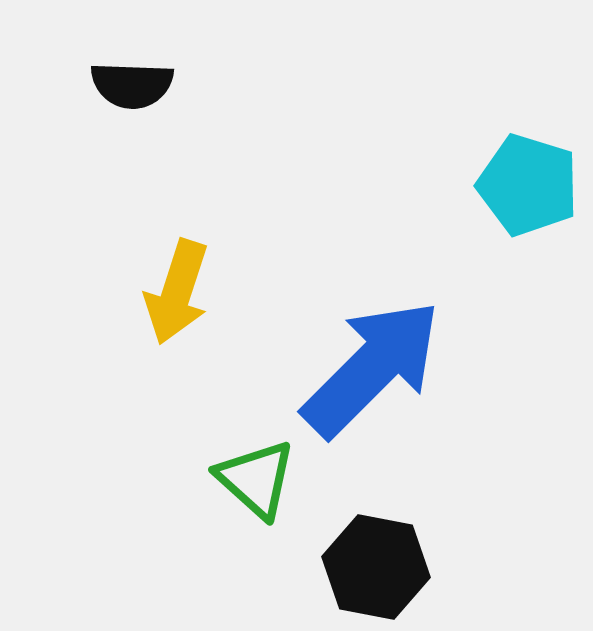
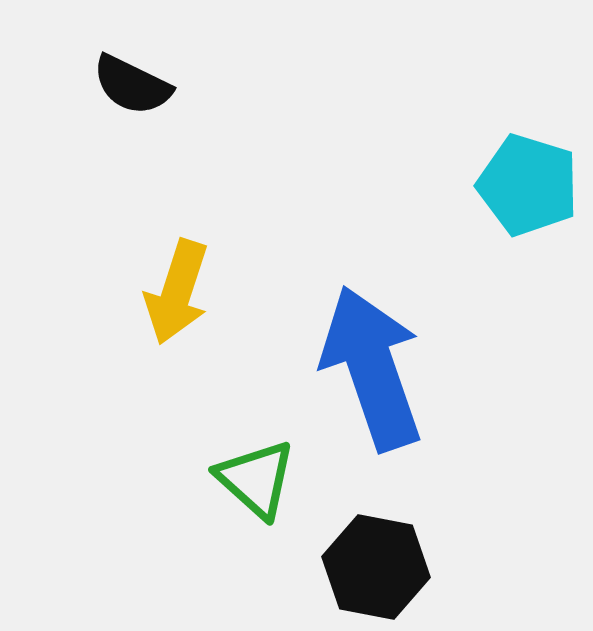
black semicircle: rotated 24 degrees clockwise
blue arrow: rotated 64 degrees counterclockwise
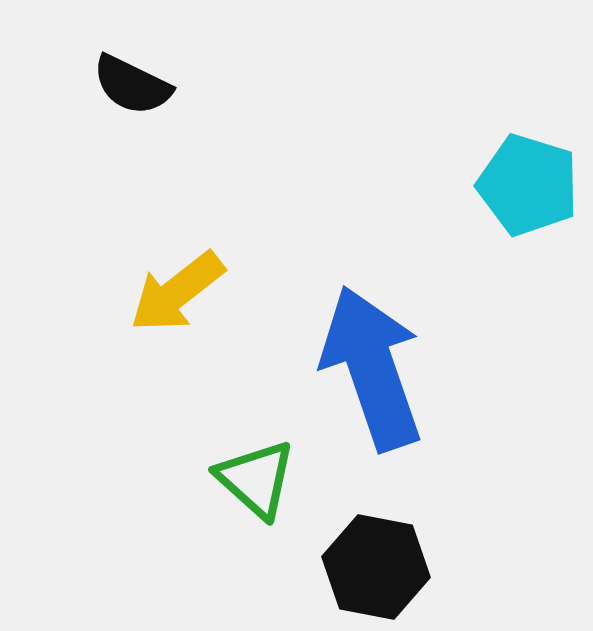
yellow arrow: rotated 34 degrees clockwise
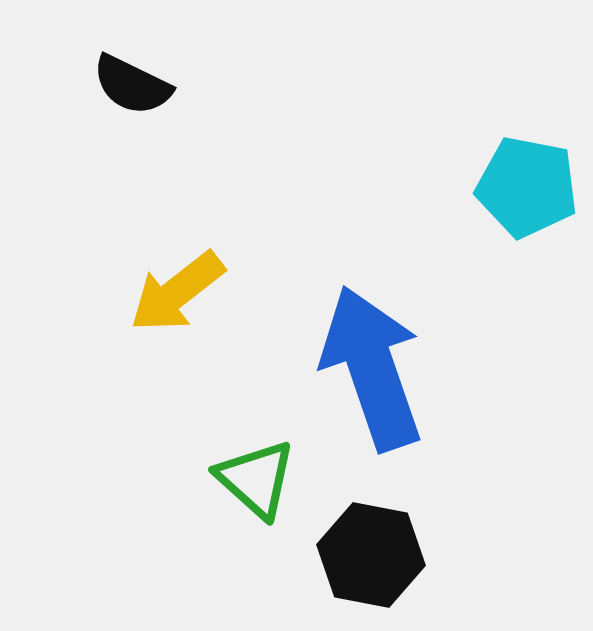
cyan pentagon: moved 1 px left, 2 px down; rotated 6 degrees counterclockwise
black hexagon: moved 5 px left, 12 px up
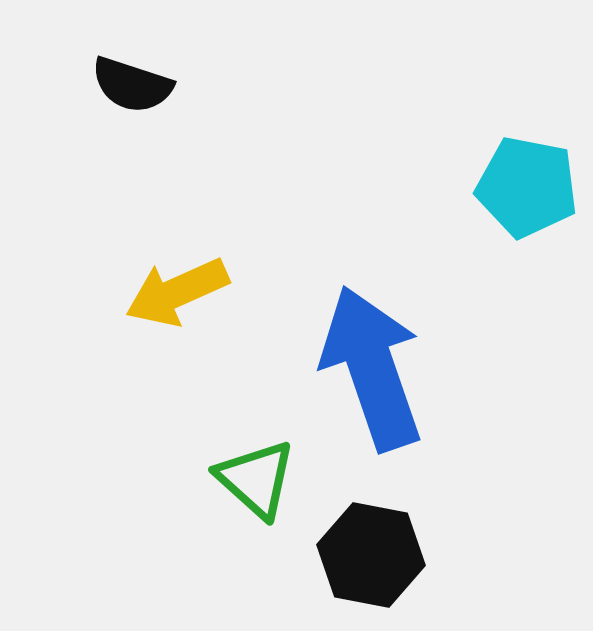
black semicircle: rotated 8 degrees counterclockwise
yellow arrow: rotated 14 degrees clockwise
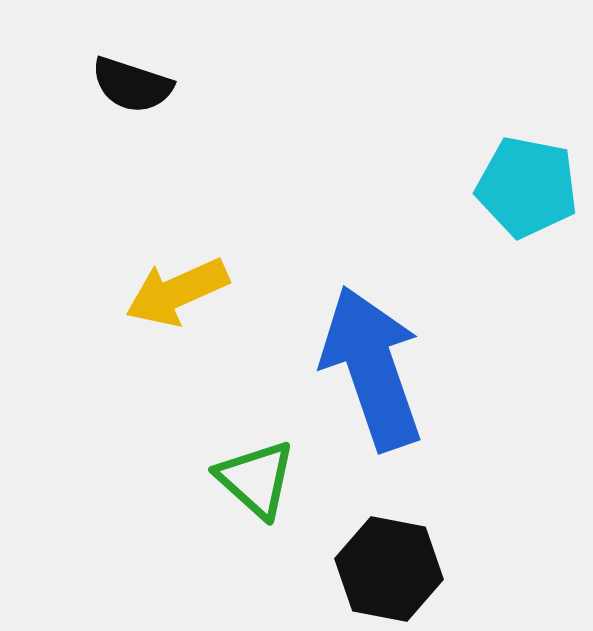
black hexagon: moved 18 px right, 14 px down
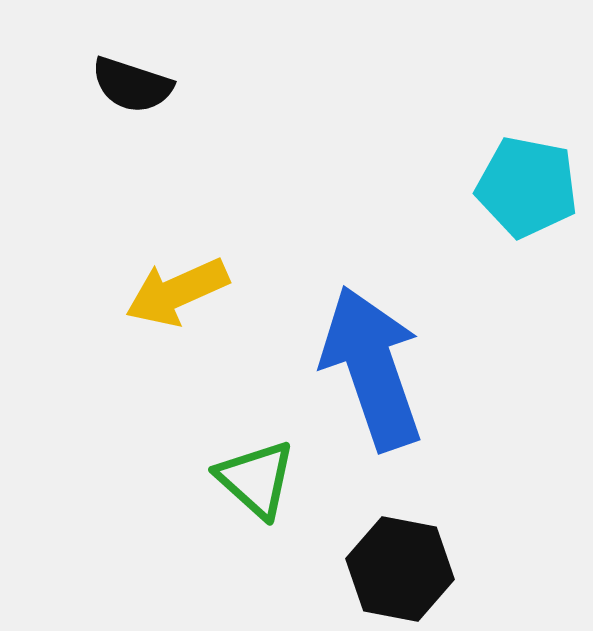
black hexagon: moved 11 px right
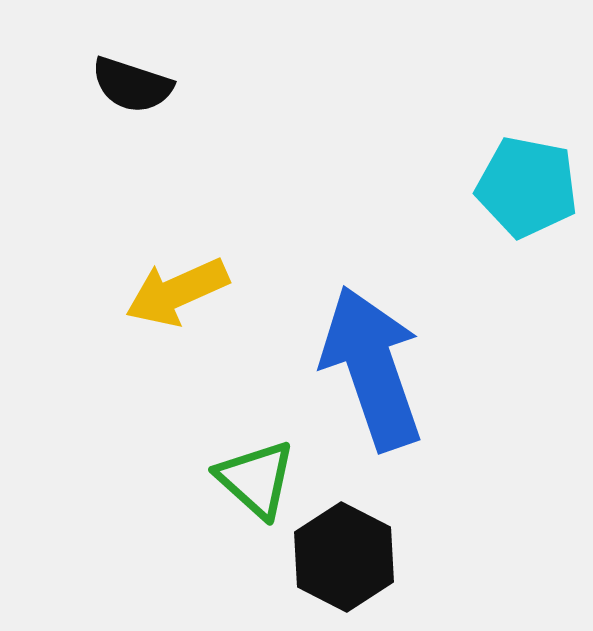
black hexagon: moved 56 px left, 12 px up; rotated 16 degrees clockwise
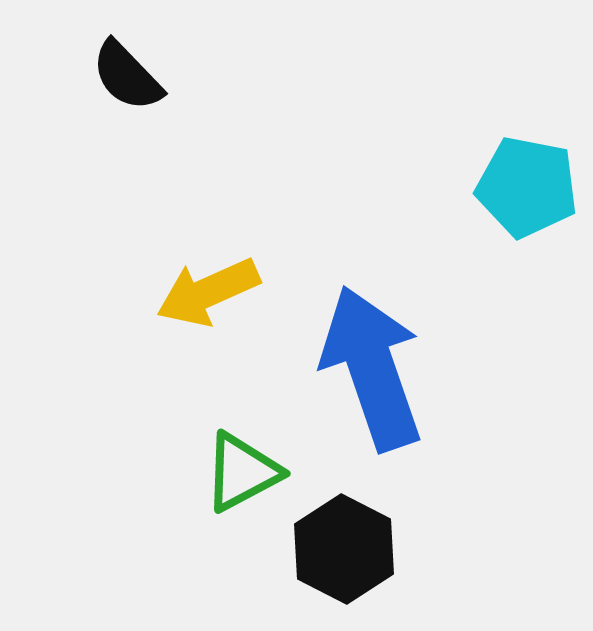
black semicircle: moved 5 px left, 9 px up; rotated 28 degrees clockwise
yellow arrow: moved 31 px right
green triangle: moved 14 px left, 7 px up; rotated 50 degrees clockwise
black hexagon: moved 8 px up
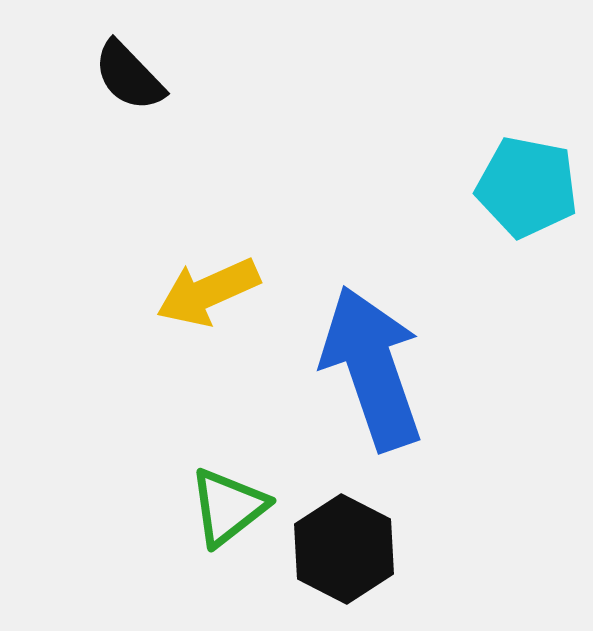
black semicircle: moved 2 px right
green triangle: moved 14 px left, 35 px down; rotated 10 degrees counterclockwise
